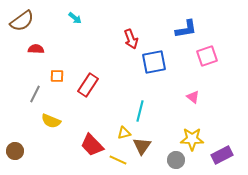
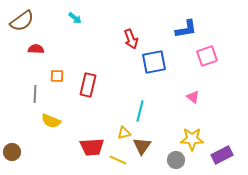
red rectangle: rotated 20 degrees counterclockwise
gray line: rotated 24 degrees counterclockwise
red trapezoid: moved 2 px down; rotated 50 degrees counterclockwise
brown circle: moved 3 px left, 1 px down
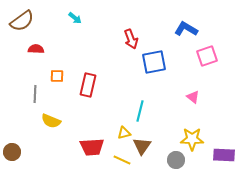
blue L-shape: rotated 140 degrees counterclockwise
purple rectangle: moved 2 px right; rotated 30 degrees clockwise
yellow line: moved 4 px right
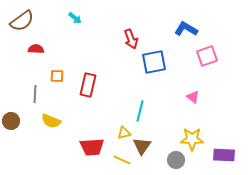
brown circle: moved 1 px left, 31 px up
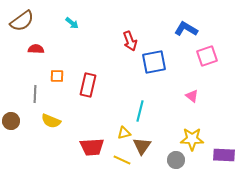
cyan arrow: moved 3 px left, 5 px down
red arrow: moved 1 px left, 2 px down
pink triangle: moved 1 px left, 1 px up
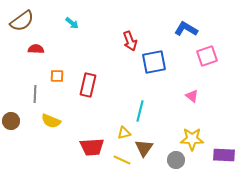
brown triangle: moved 2 px right, 2 px down
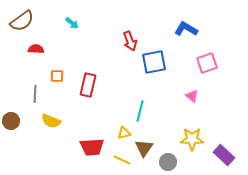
pink square: moved 7 px down
purple rectangle: rotated 40 degrees clockwise
gray circle: moved 8 px left, 2 px down
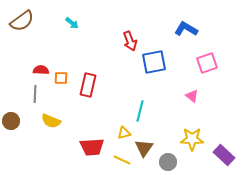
red semicircle: moved 5 px right, 21 px down
orange square: moved 4 px right, 2 px down
